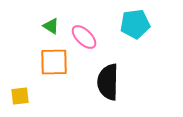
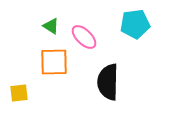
yellow square: moved 1 px left, 3 px up
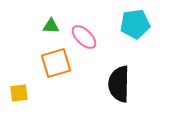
green triangle: rotated 30 degrees counterclockwise
orange square: moved 2 px right, 1 px down; rotated 16 degrees counterclockwise
black semicircle: moved 11 px right, 2 px down
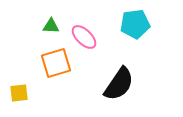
black semicircle: rotated 147 degrees counterclockwise
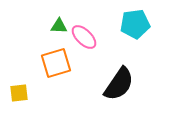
green triangle: moved 8 px right
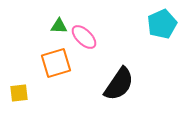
cyan pentagon: moved 27 px right; rotated 16 degrees counterclockwise
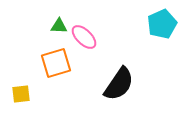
yellow square: moved 2 px right, 1 px down
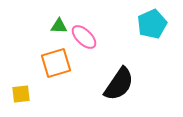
cyan pentagon: moved 10 px left
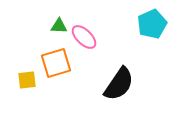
yellow square: moved 6 px right, 14 px up
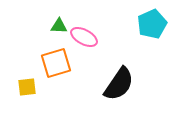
pink ellipse: rotated 16 degrees counterclockwise
yellow square: moved 7 px down
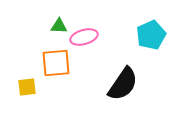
cyan pentagon: moved 1 px left, 11 px down
pink ellipse: rotated 44 degrees counterclockwise
orange square: rotated 12 degrees clockwise
black semicircle: moved 4 px right
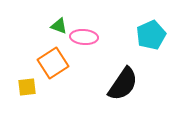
green triangle: rotated 18 degrees clockwise
pink ellipse: rotated 20 degrees clockwise
orange square: moved 3 px left; rotated 28 degrees counterclockwise
